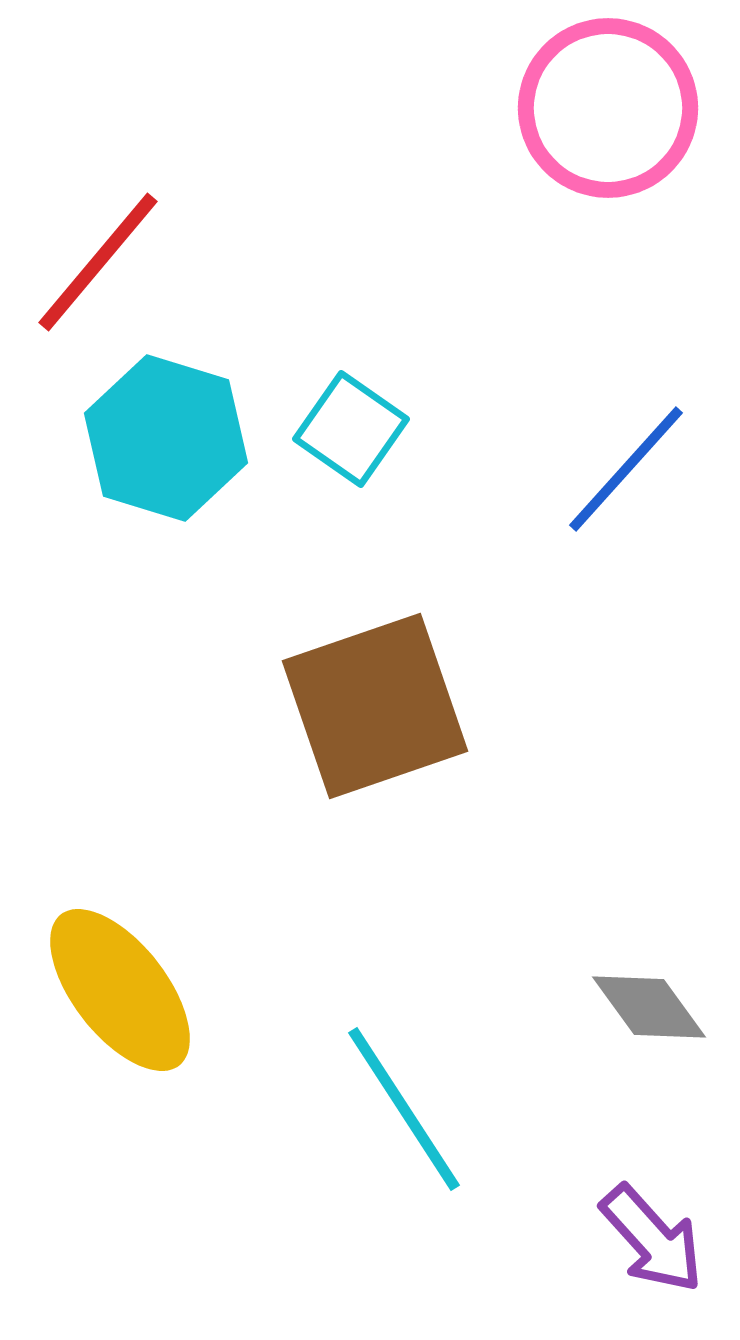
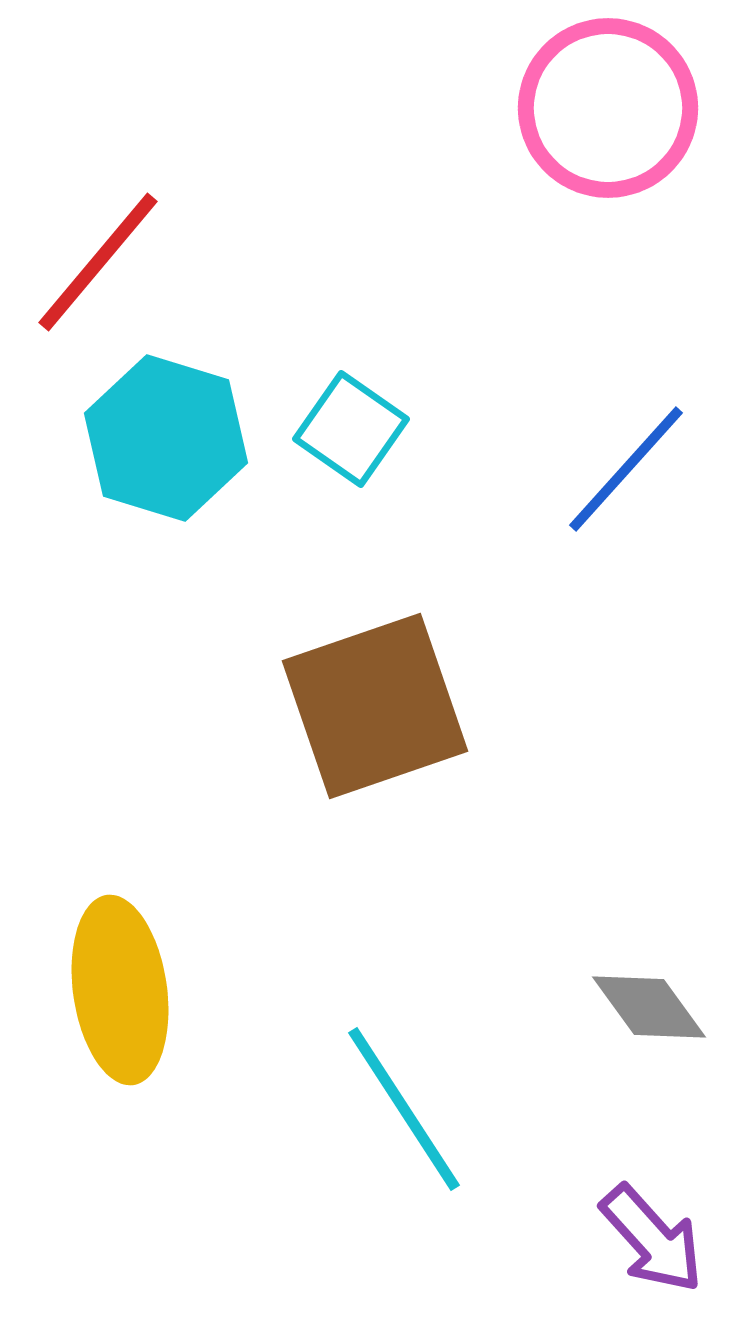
yellow ellipse: rotated 30 degrees clockwise
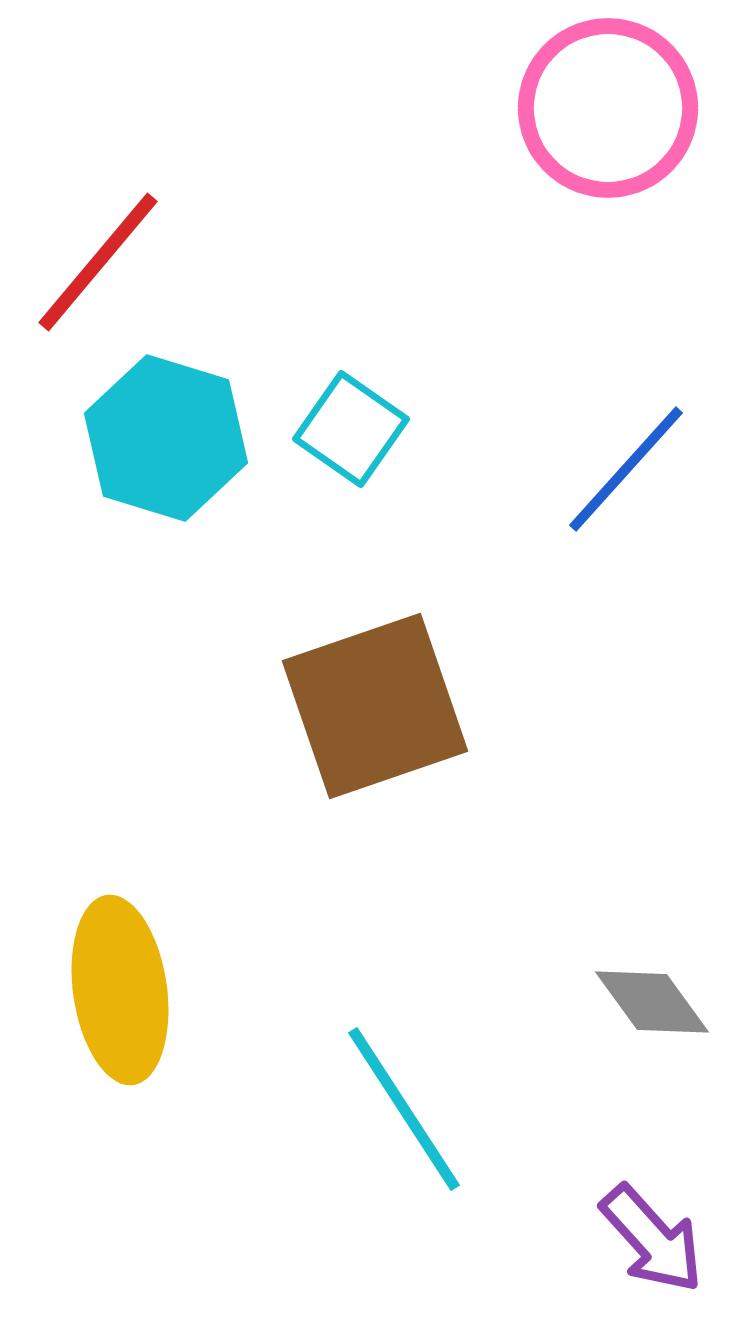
gray diamond: moved 3 px right, 5 px up
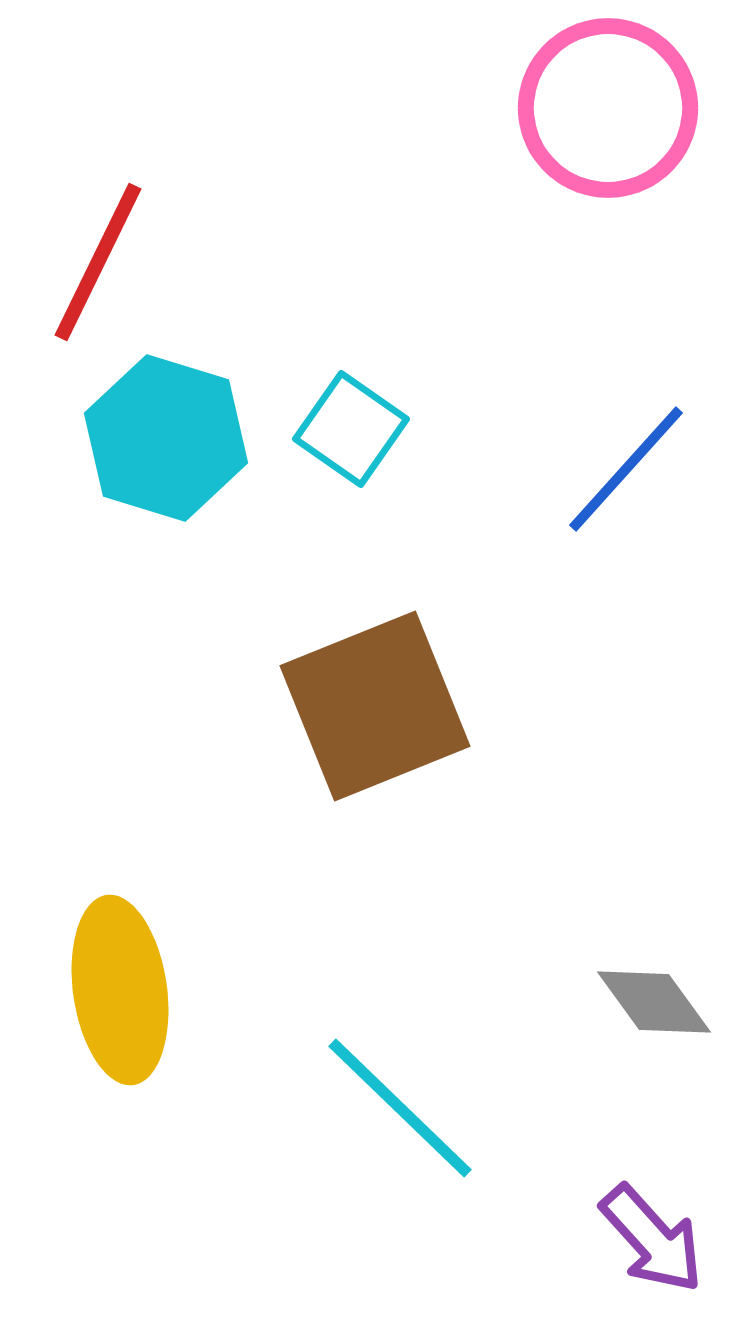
red line: rotated 14 degrees counterclockwise
brown square: rotated 3 degrees counterclockwise
gray diamond: moved 2 px right
cyan line: moved 4 px left, 1 px up; rotated 13 degrees counterclockwise
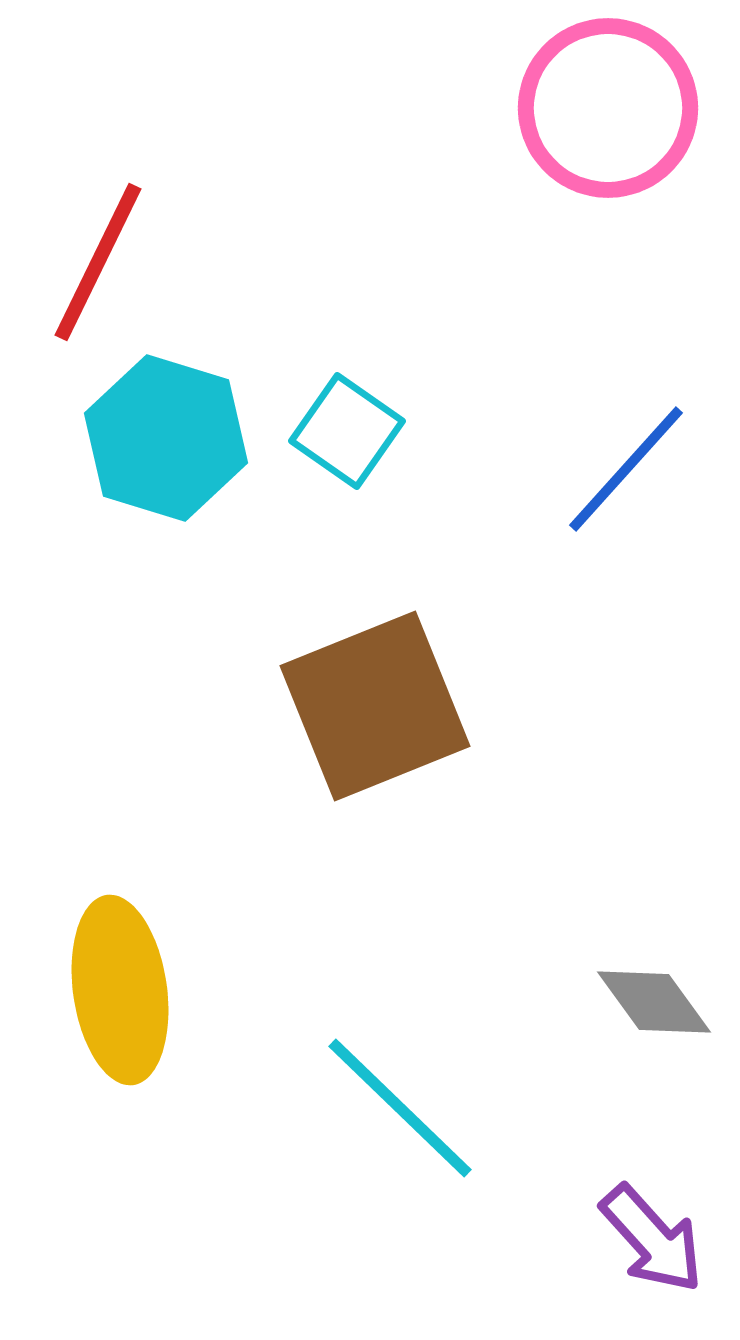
cyan square: moved 4 px left, 2 px down
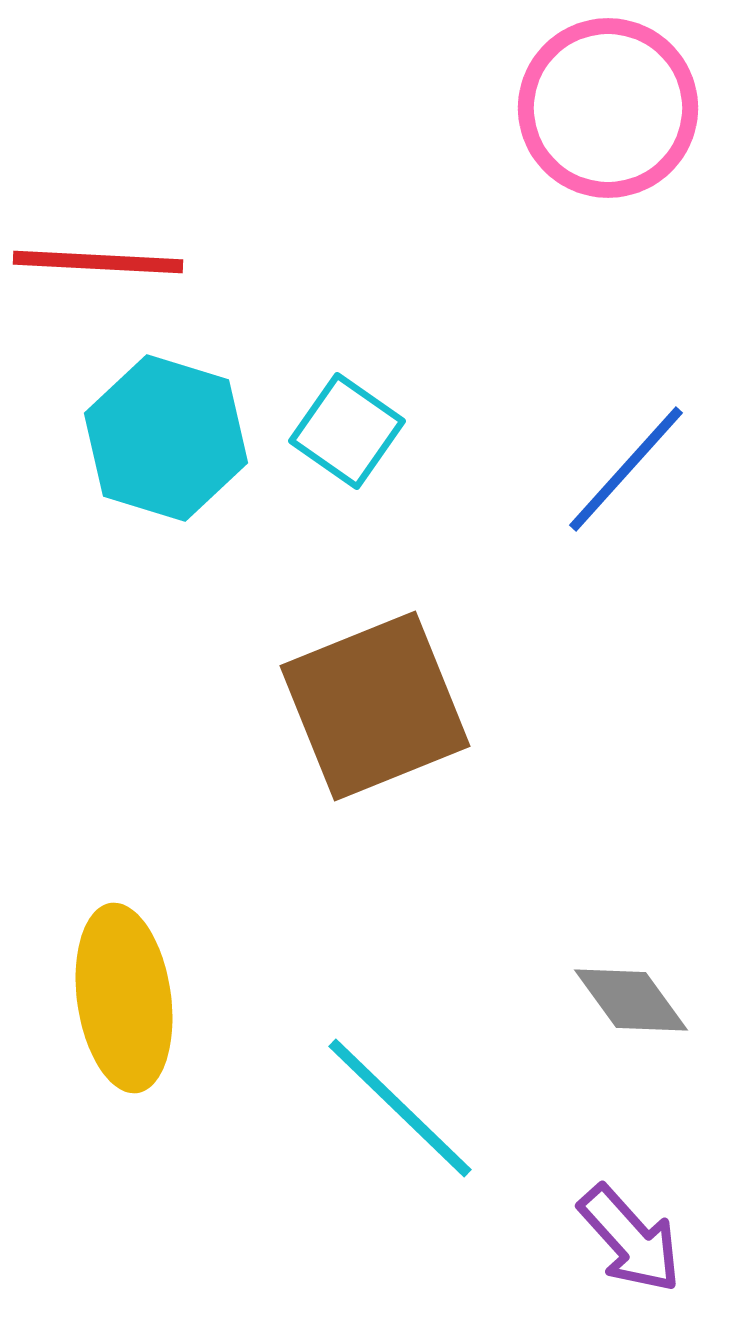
red line: rotated 67 degrees clockwise
yellow ellipse: moved 4 px right, 8 px down
gray diamond: moved 23 px left, 2 px up
purple arrow: moved 22 px left
